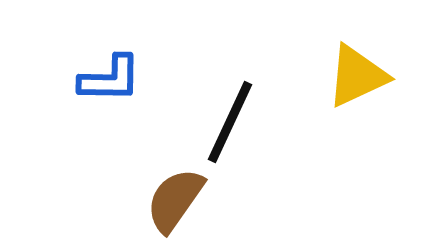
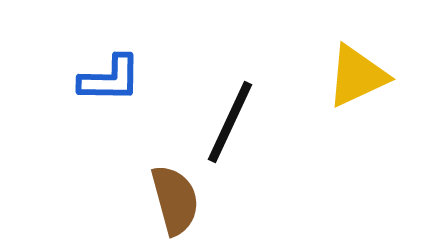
brown semicircle: rotated 130 degrees clockwise
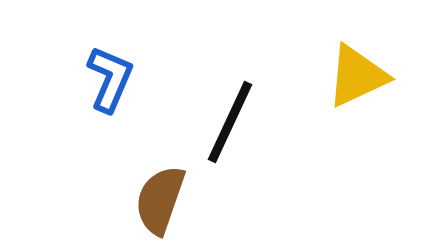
blue L-shape: rotated 68 degrees counterclockwise
brown semicircle: moved 15 px left; rotated 146 degrees counterclockwise
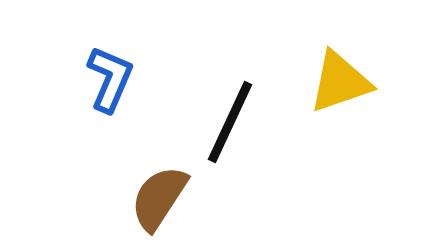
yellow triangle: moved 17 px left, 6 px down; rotated 6 degrees clockwise
brown semicircle: moved 1 px left, 2 px up; rotated 14 degrees clockwise
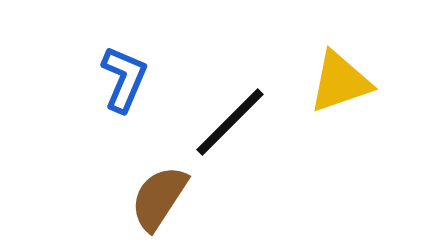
blue L-shape: moved 14 px right
black line: rotated 20 degrees clockwise
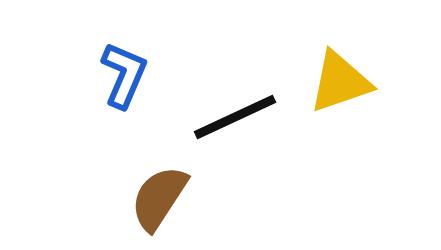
blue L-shape: moved 4 px up
black line: moved 5 px right, 5 px up; rotated 20 degrees clockwise
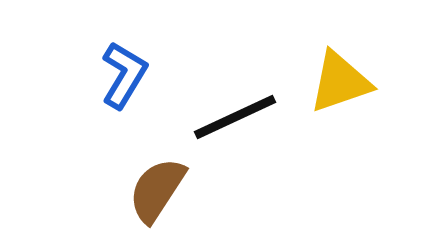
blue L-shape: rotated 8 degrees clockwise
brown semicircle: moved 2 px left, 8 px up
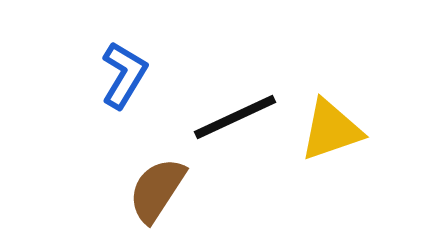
yellow triangle: moved 9 px left, 48 px down
